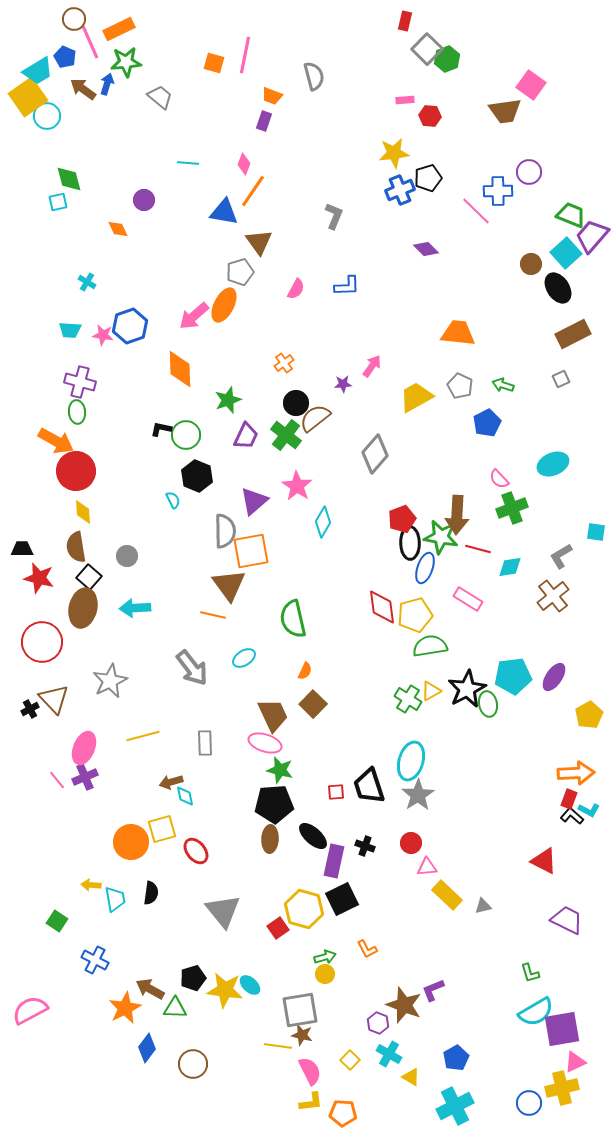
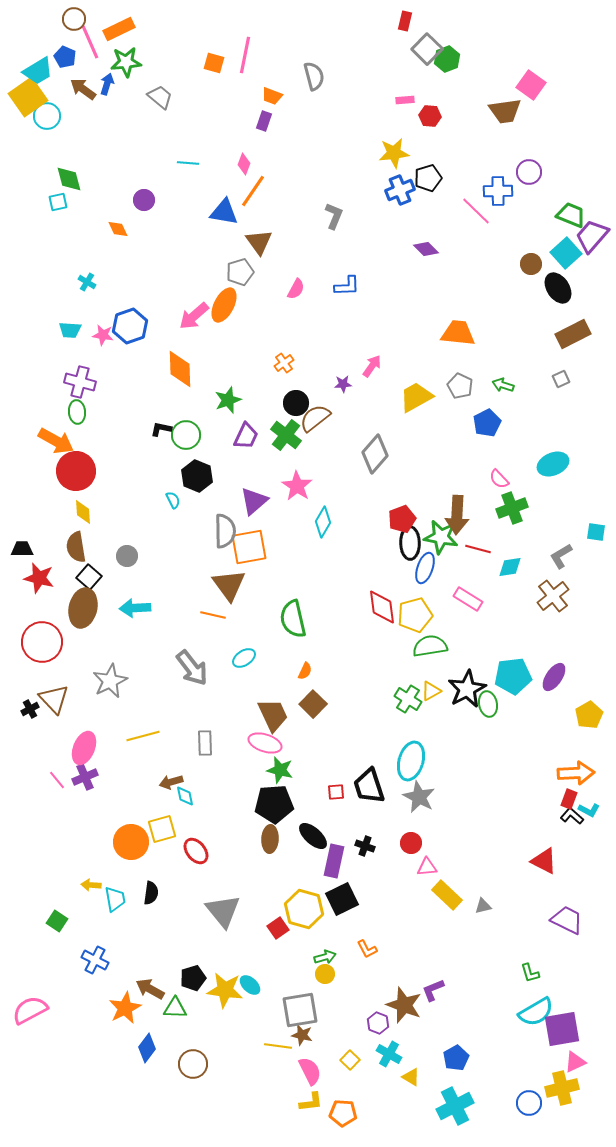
orange square at (251, 551): moved 2 px left, 4 px up
gray star at (418, 795): moved 1 px right, 2 px down; rotated 12 degrees counterclockwise
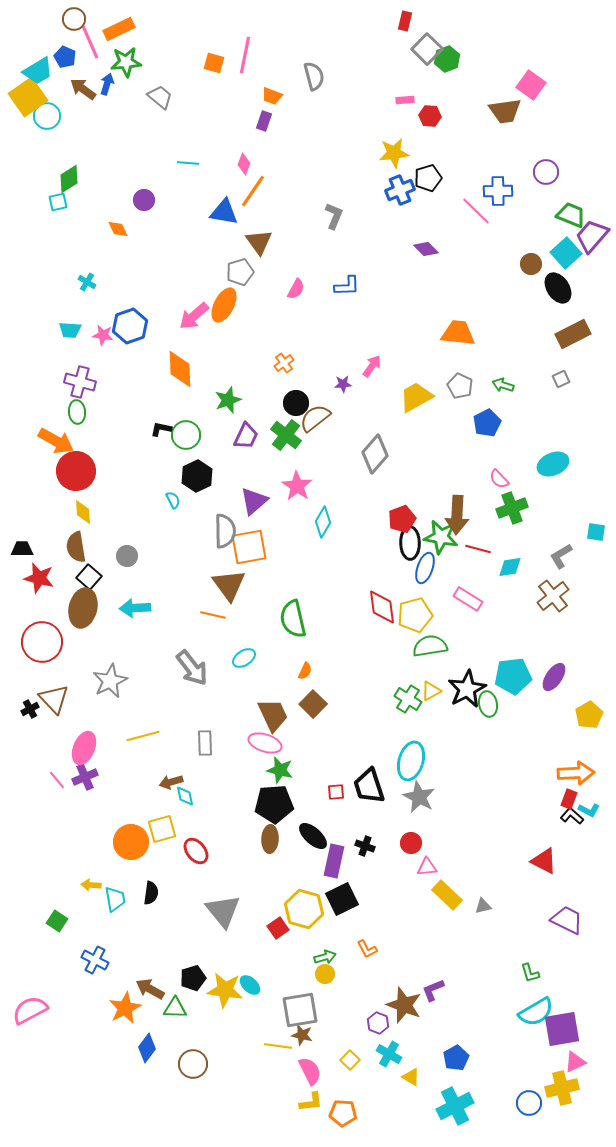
purple circle at (529, 172): moved 17 px right
green diamond at (69, 179): rotated 72 degrees clockwise
black hexagon at (197, 476): rotated 12 degrees clockwise
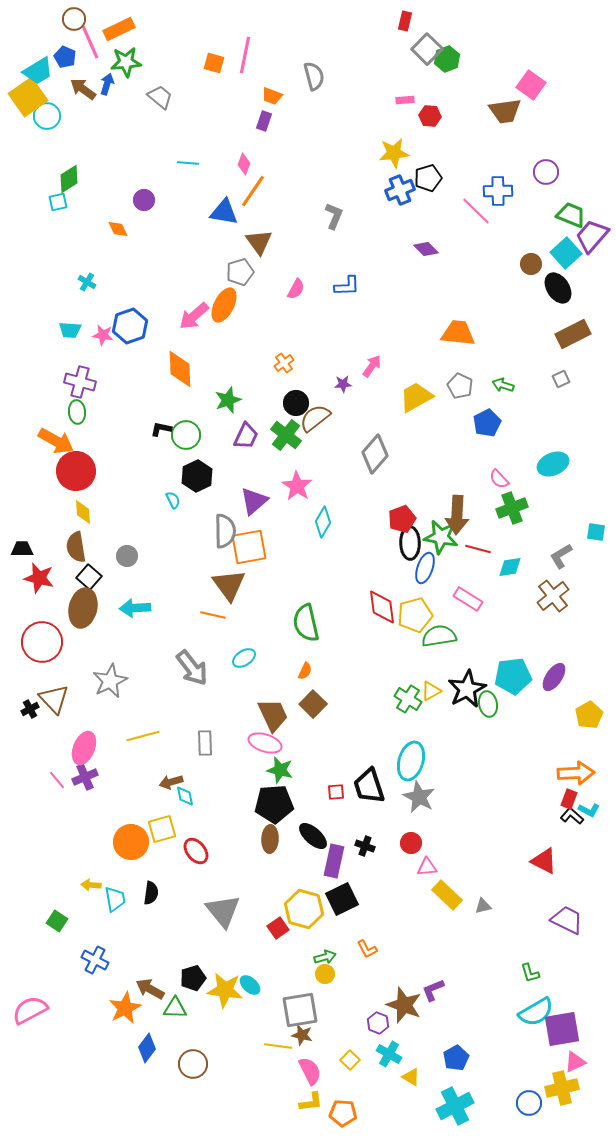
green semicircle at (293, 619): moved 13 px right, 4 px down
green semicircle at (430, 646): moved 9 px right, 10 px up
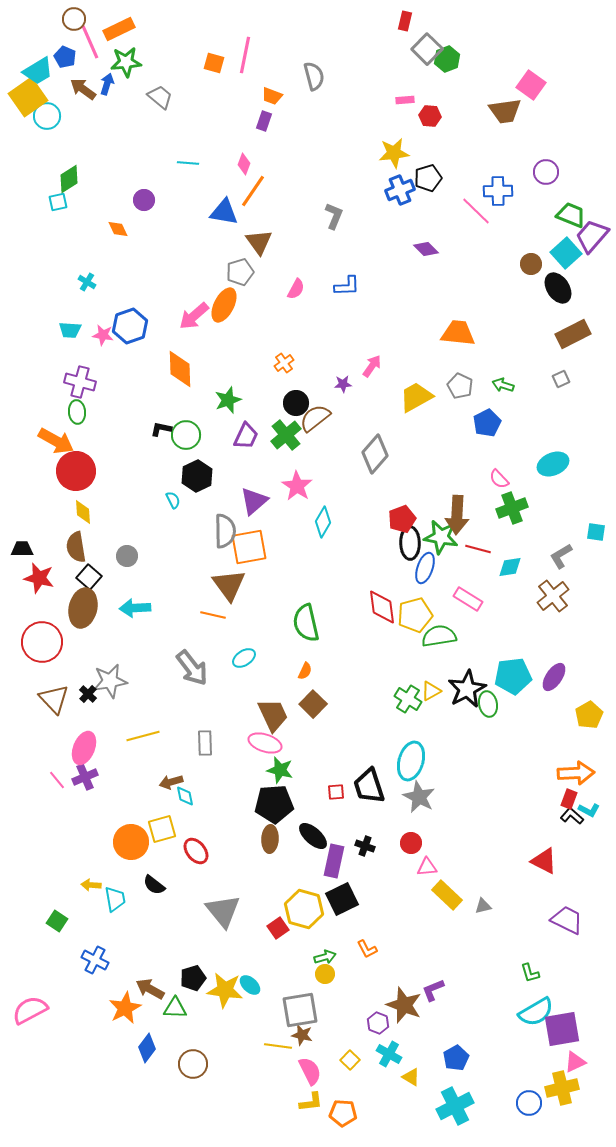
green cross at (286, 435): rotated 12 degrees clockwise
gray star at (110, 681): rotated 16 degrees clockwise
black cross at (30, 709): moved 58 px right, 15 px up; rotated 18 degrees counterclockwise
black semicircle at (151, 893): moved 3 px right, 8 px up; rotated 120 degrees clockwise
